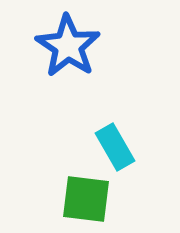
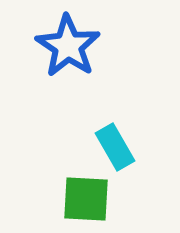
green square: rotated 4 degrees counterclockwise
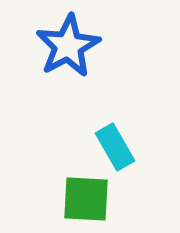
blue star: rotated 10 degrees clockwise
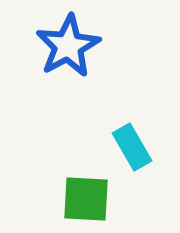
cyan rectangle: moved 17 px right
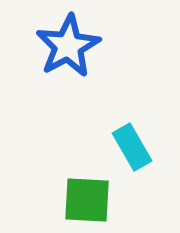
green square: moved 1 px right, 1 px down
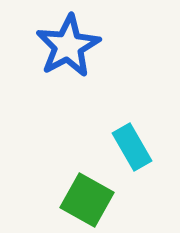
green square: rotated 26 degrees clockwise
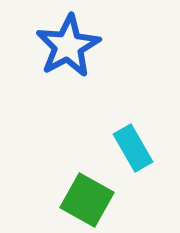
cyan rectangle: moved 1 px right, 1 px down
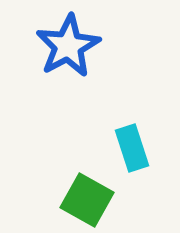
cyan rectangle: moved 1 px left; rotated 12 degrees clockwise
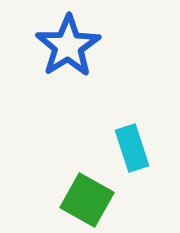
blue star: rotated 4 degrees counterclockwise
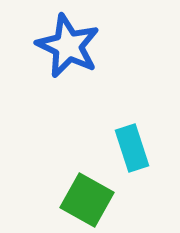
blue star: rotated 14 degrees counterclockwise
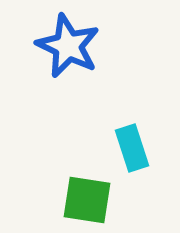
green square: rotated 20 degrees counterclockwise
